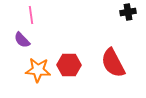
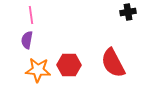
purple semicircle: moved 5 px right; rotated 54 degrees clockwise
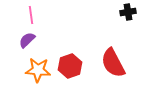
purple semicircle: rotated 36 degrees clockwise
red hexagon: moved 1 px right, 1 px down; rotated 20 degrees counterclockwise
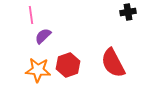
purple semicircle: moved 16 px right, 4 px up
red hexagon: moved 2 px left, 1 px up
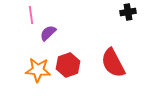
purple semicircle: moved 5 px right, 3 px up
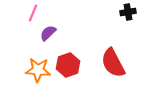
pink line: moved 2 px right, 2 px up; rotated 30 degrees clockwise
